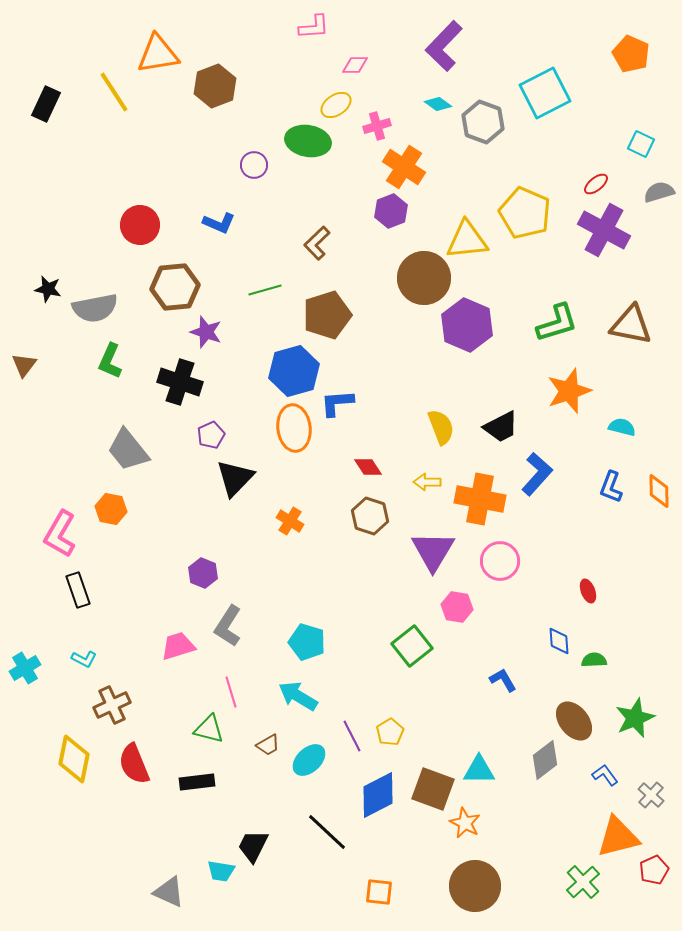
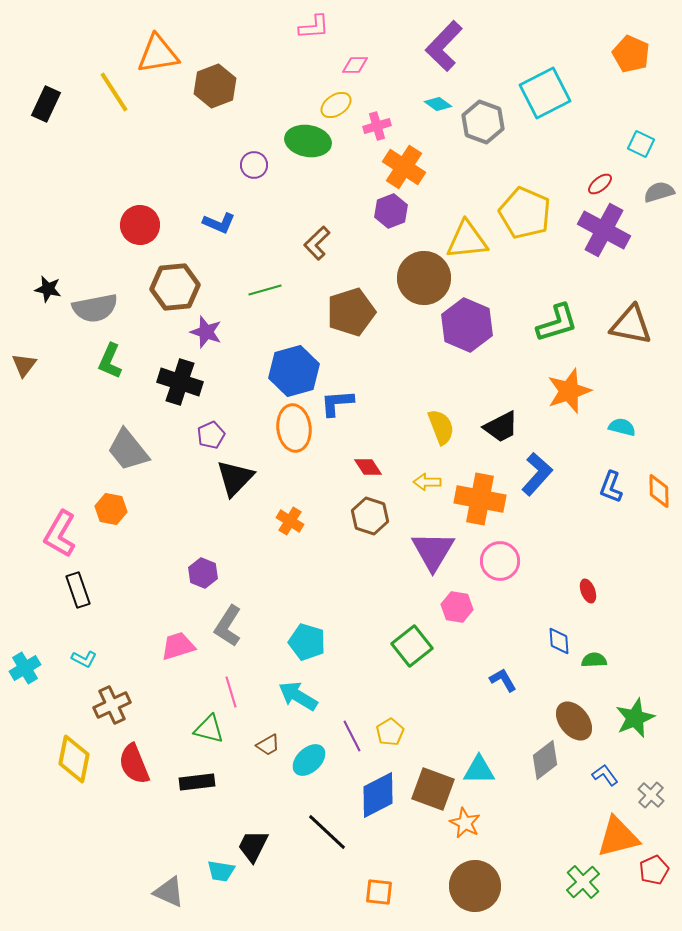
red ellipse at (596, 184): moved 4 px right
brown pentagon at (327, 315): moved 24 px right, 3 px up
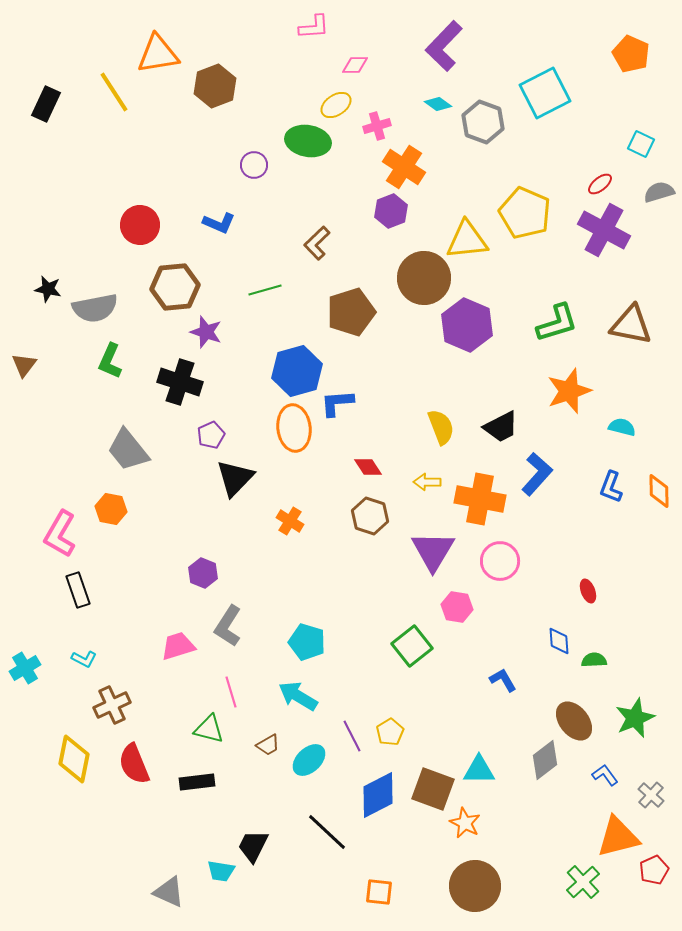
blue hexagon at (294, 371): moved 3 px right
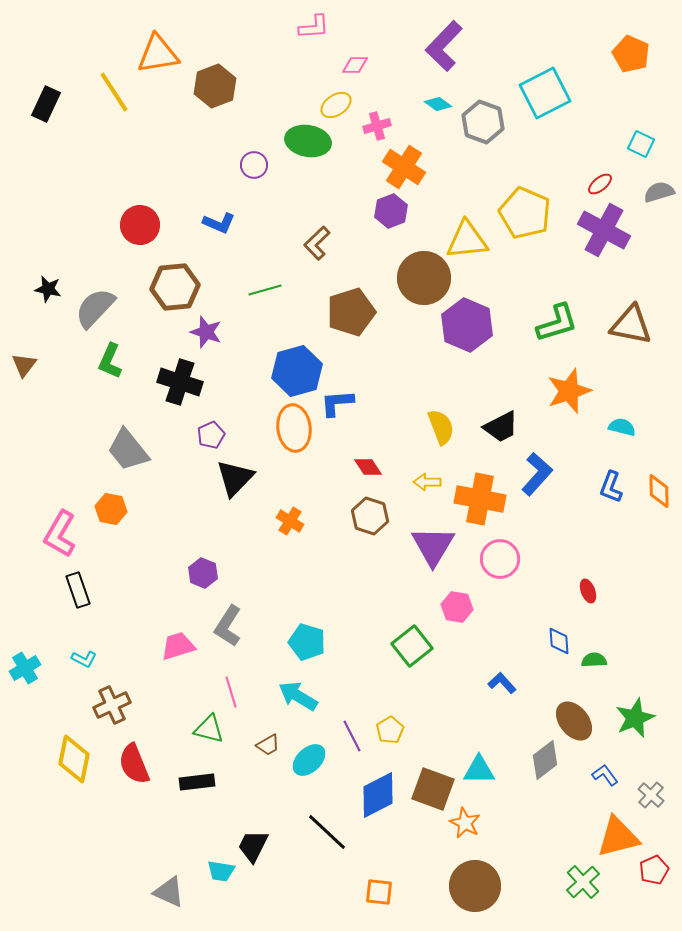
gray semicircle at (95, 308): rotated 144 degrees clockwise
purple triangle at (433, 551): moved 5 px up
pink circle at (500, 561): moved 2 px up
blue L-shape at (503, 680): moved 1 px left, 3 px down; rotated 12 degrees counterclockwise
yellow pentagon at (390, 732): moved 2 px up
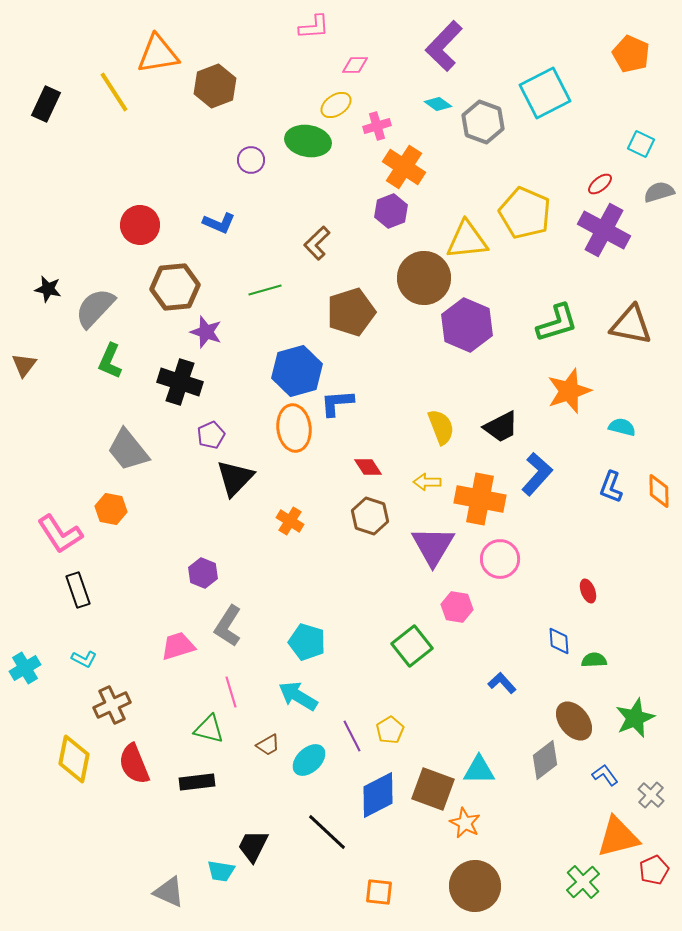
purple circle at (254, 165): moved 3 px left, 5 px up
pink L-shape at (60, 534): rotated 63 degrees counterclockwise
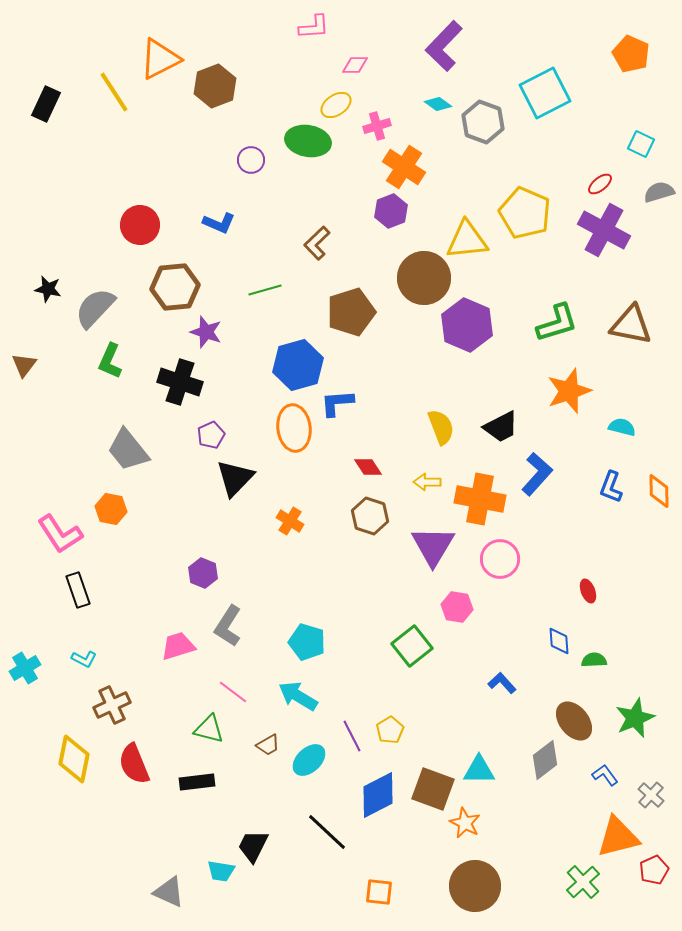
orange triangle at (158, 54): moved 2 px right, 5 px down; rotated 18 degrees counterclockwise
blue hexagon at (297, 371): moved 1 px right, 6 px up
pink line at (231, 692): moved 2 px right; rotated 36 degrees counterclockwise
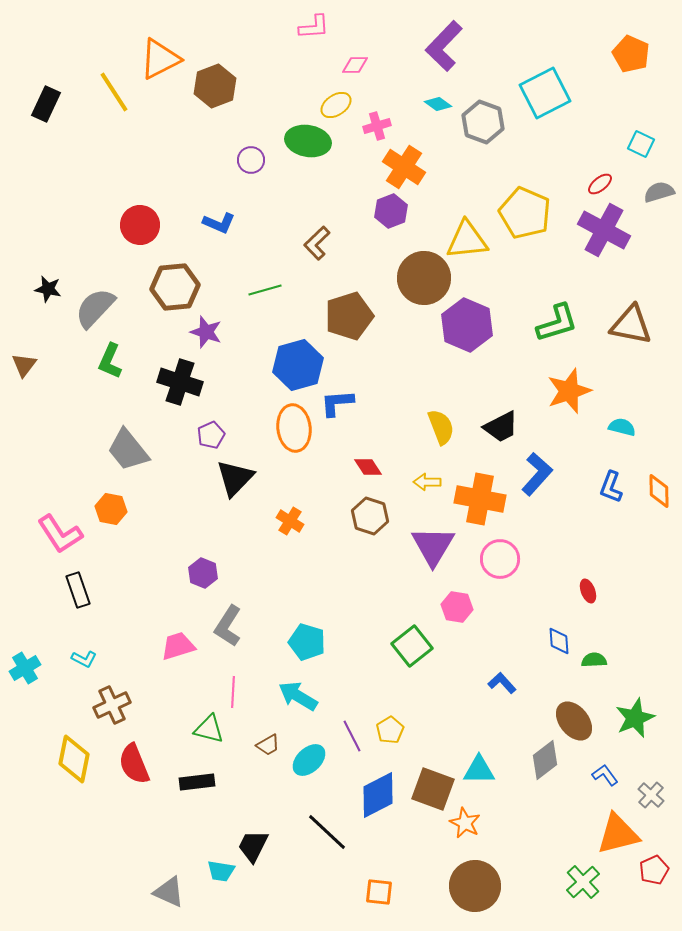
brown pentagon at (351, 312): moved 2 px left, 4 px down
pink line at (233, 692): rotated 56 degrees clockwise
orange triangle at (618, 837): moved 3 px up
